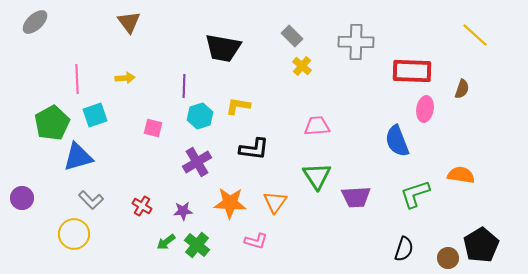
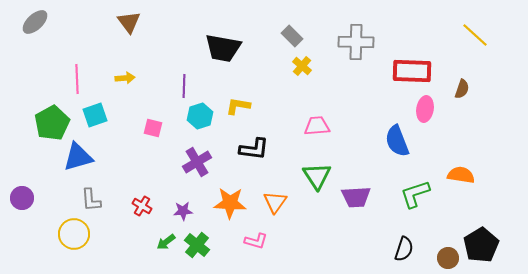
gray L-shape: rotated 40 degrees clockwise
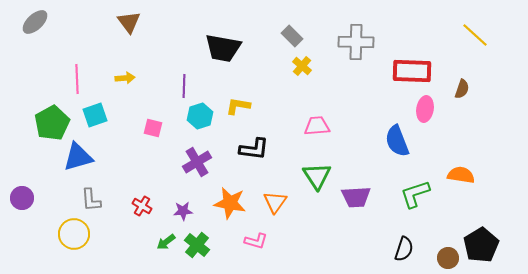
orange star: rotated 8 degrees clockwise
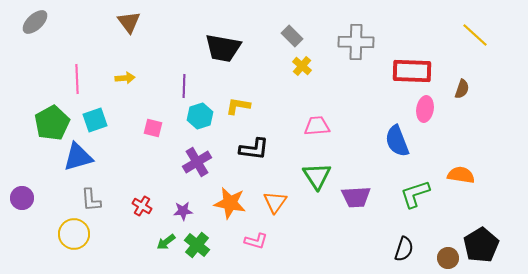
cyan square: moved 5 px down
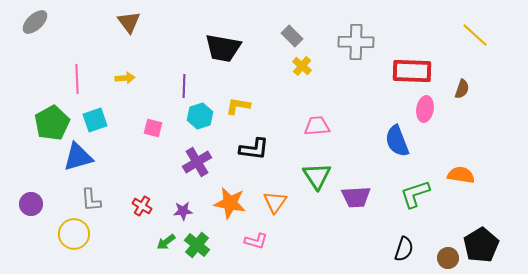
purple circle: moved 9 px right, 6 px down
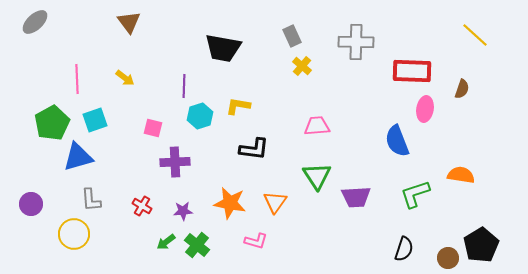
gray rectangle: rotated 20 degrees clockwise
yellow arrow: rotated 42 degrees clockwise
purple cross: moved 22 px left; rotated 28 degrees clockwise
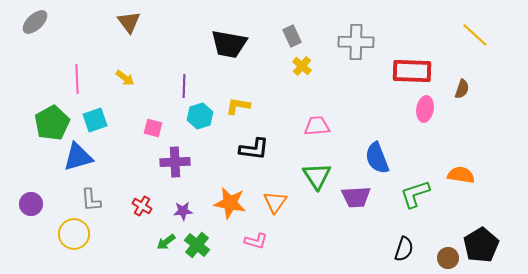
black trapezoid: moved 6 px right, 4 px up
blue semicircle: moved 20 px left, 17 px down
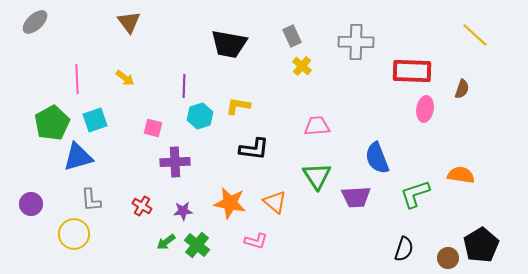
orange triangle: rotated 25 degrees counterclockwise
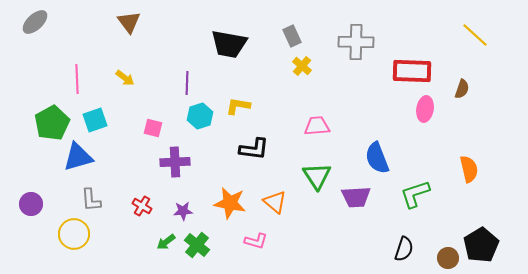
purple line: moved 3 px right, 3 px up
orange semicircle: moved 8 px right, 6 px up; rotated 68 degrees clockwise
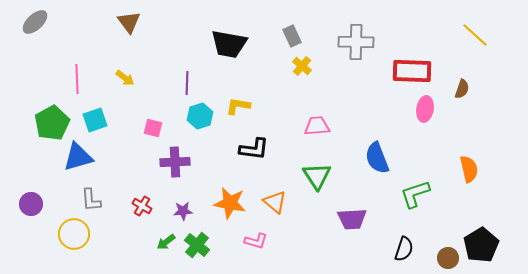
purple trapezoid: moved 4 px left, 22 px down
